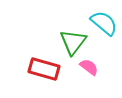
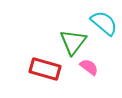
red rectangle: moved 1 px right
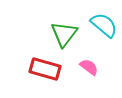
cyan semicircle: moved 2 px down
green triangle: moved 9 px left, 8 px up
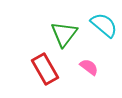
red rectangle: rotated 44 degrees clockwise
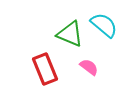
green triangle: moved 6 px right; rotated 44 degrees counterclockwise
red rectangle: rotated 8 degrees clockwise
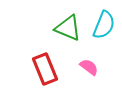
cyan semicircle: rotated 72 degrees clockwise
green triangle: moved 2 px left, 6 px up
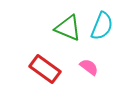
cyan semicircle: moved 2 px left, 1 px down
red rectangle: rotated 32 degrees counterclockwise
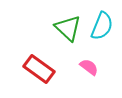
green triangle: rotated 20 degrees clockwise
red rectangle: moved 6 px left
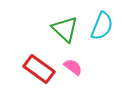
green triangle: moved 3 px left, 1 px down
pink semicircle: moved 16 px left
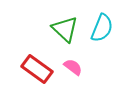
cyan semicircle: moved 2 px down
red rectangle: moved 2 px left
